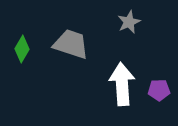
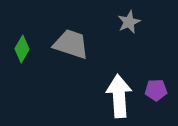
white arrow: moved 3 px left, 12 px down
purple pentagon: moved 3 px left
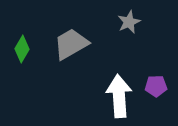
gray trapezoid: rotated 48 degrees counterclockwise
purple pentagon: moved 4 px up
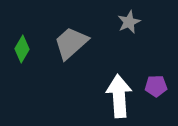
gray trapezoid: moved 1 px up; rotated 12 degrees counterclockwise
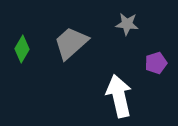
gray star: moved 2 px left, 2 px down; rotated 30 degrees clockwise
purple pentagon: moved 23 px up; rotated 15 degrees counterclockwise
white arrow: rotated 9 degrees counterclockwise
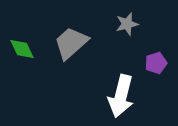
gray star: rotated 20 degrees counterclockwise
green diamond: rotated 56 degrees counterclockwise
white arrow: moved 2 px right; rotated 153 degrees counterclockwise
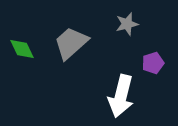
purple pentagon: moved 3 px left
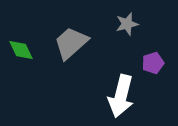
green diamond: moved 1 px left, 1 px down
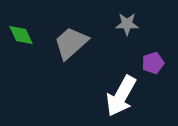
gray star: rotated 15 degrees clockwise
green diamond: moved 15 px up
white arrow: rotated 15 degrees clockwise
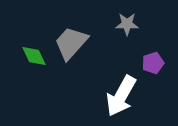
green diamond: moved 13 px right, 21 px down
gray trapezoid: rotated 6 degrees counterclockwise
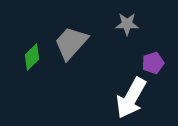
green diamond: moved 2 px left, 1 px down; rotated 72 degrees clockwise
white arrow: moved 10 px right, 2 px down
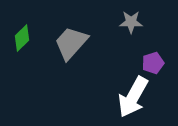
gray star: moved 4 px right, 2 px up
green diamond: moved 10 px left, 19 px up
white arrow: moved 2 px right, 1 px up
